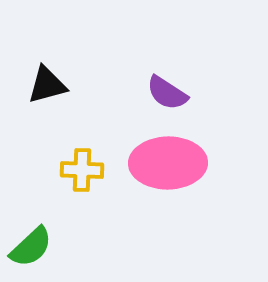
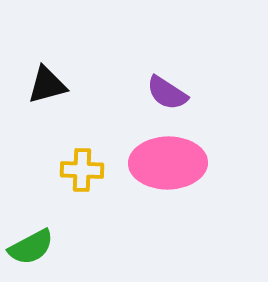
green semicircle: rotated 15 degrees clockwise
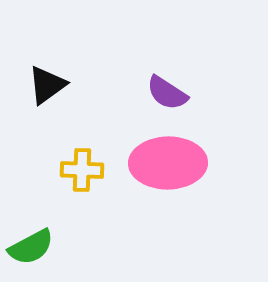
black triangle: rotated 21 degrees counterclockwise
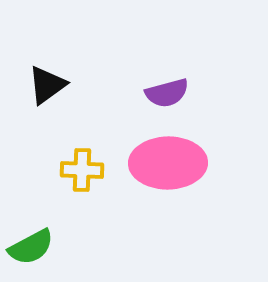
purple semicircle: rotated 48 degrees counterclockwise
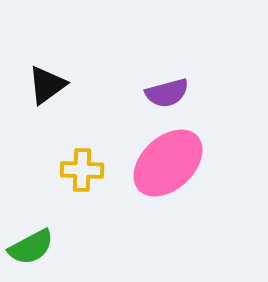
pink ellipse: rotated 42 degrees counterclockwise
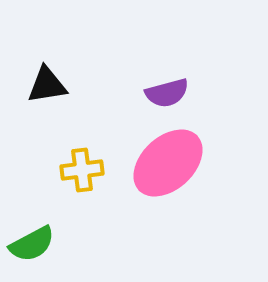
black triangle: rotated 27 degrees clockwise
yellow cross: rotated 9 degrees counterclockwise
green semicircle: moved 1 px right, 3 px up
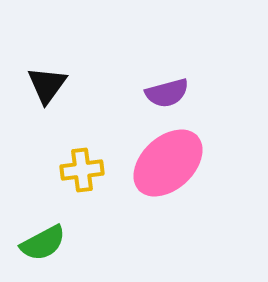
black triangle: rotated 45 degrees counterclockwise
green semicircle: moved 11 px right, 1 px up
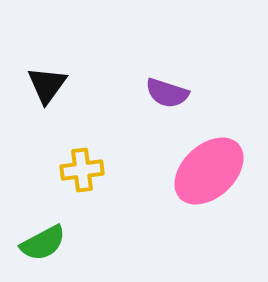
purple semicircle: rotated 33 degrees clockwise
pink ellipse: moved 41 px right, 8 px down
